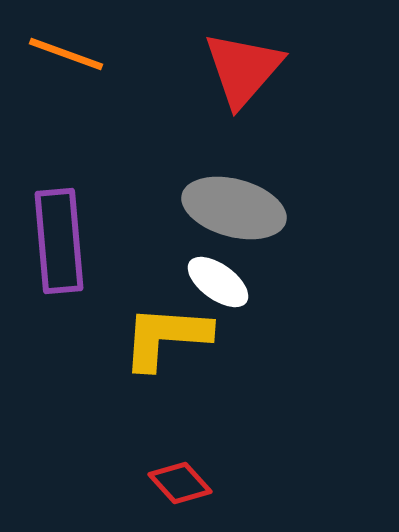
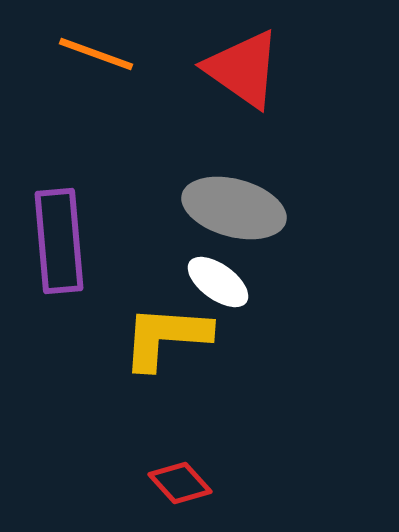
orange line: moved 30 px right
red triangle: rotated 36 degrees counterclockwise
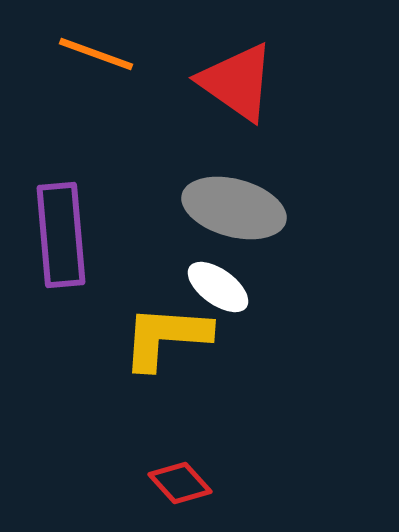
red triangle: moved 6 px left, 13 px down
purple rectangle: moved 2 px right, 6 px up
white ellipse: moved 5 px down
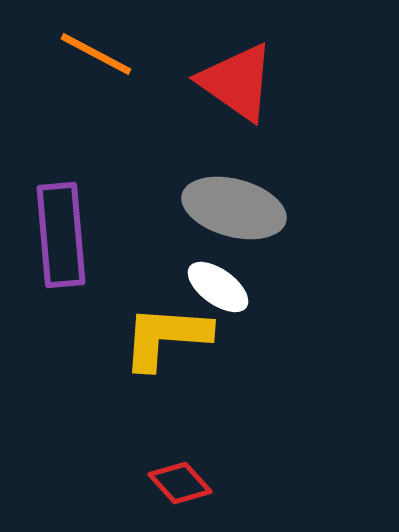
orange line: rotated 8 degrees clockwise
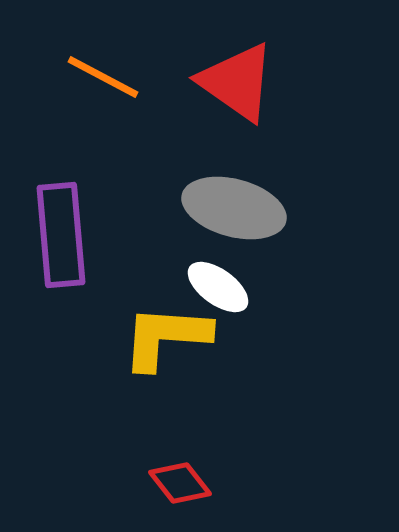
orange line: moved 7 px right, 23 px down
red diamond: rotated 4 degrees clockwise
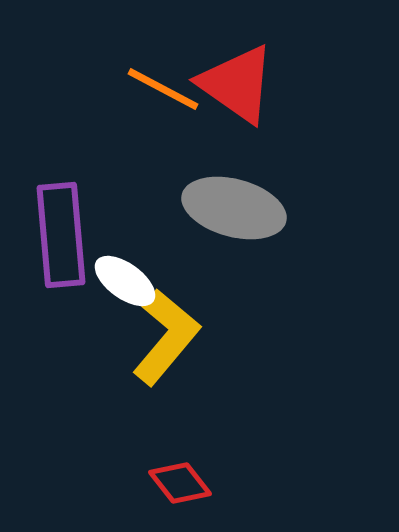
orange line: moved 60 px right, 12 px down
red triangle: moved 2 px down
white ellipse: moved 93 px left, 6 px up
yellow L-shape: rotated 126 degrees clockwise
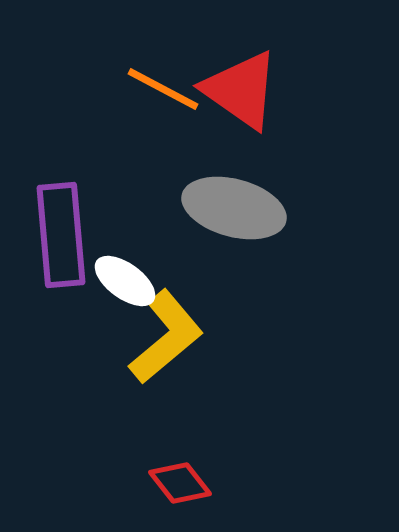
red triangle: moved 4 px right, 6 px down
yellow L-shape: rotated 10 degrees clockwise
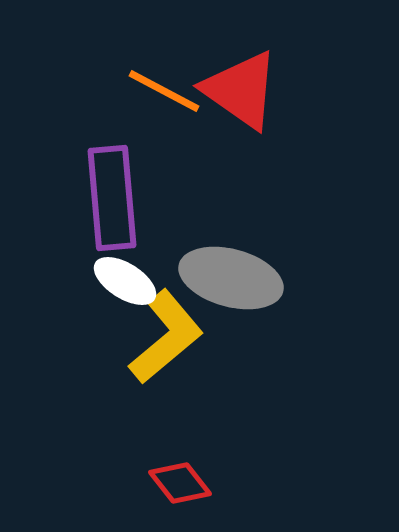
orange line: moved 1 px right, 2 px down
gray ellipse: moved 3 px left, 70 px down
purple rectangle: moved 51 px right, 37 px up
white ellipse: rotated 4 degrees counterclockwise
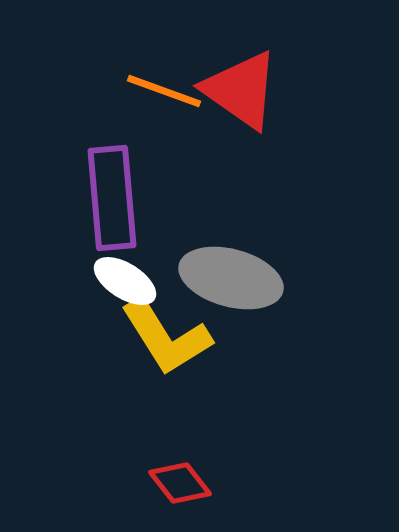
orange line: rotated 8 degrees counterclockwise
yellow L-shape: rotated 98 degrees clockwise
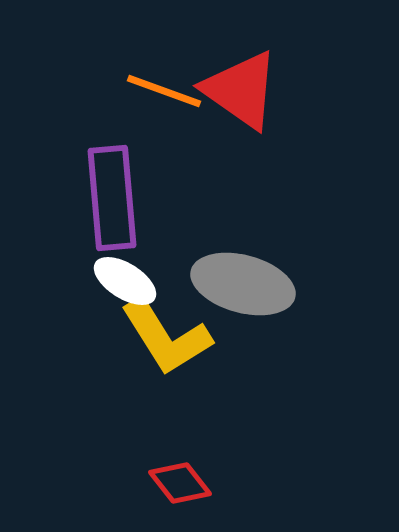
gray ellipse: moved 12 px right, 6 px down
